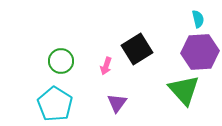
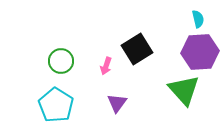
cyan pentagon: moved 1 px right, 1 px down
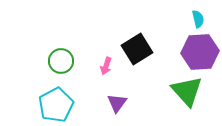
green triangle: moved 3 px right, 1 px down
cyan pentagon: rotated 12 degrees clockwise
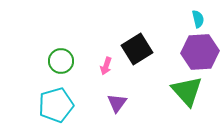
cyan pentagon: rotated 12 degrees clockwise
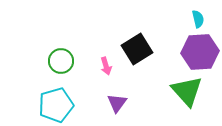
pink arrow: rotated 36 degrees counterclockwise
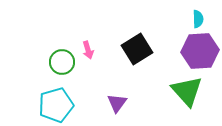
cyan semicircle: rotated 12 degrees clockwise
purple hexagon: moved 1 px up
green circle: moved 1 px right, 1 px down
pink arrow: moved 18 px left, 16 px up
